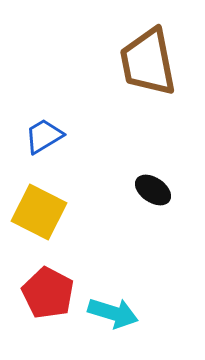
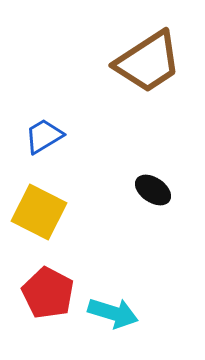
brown trapezoid: rotated 112 degrees counterclockwise
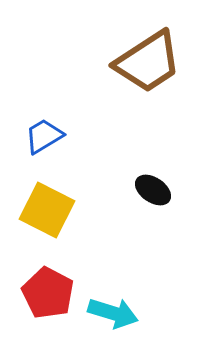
yellow square: moved 8 px right, 2 px up
